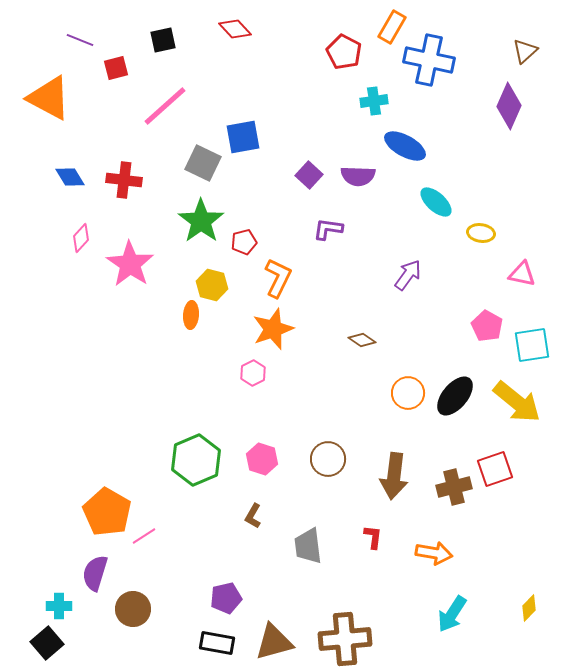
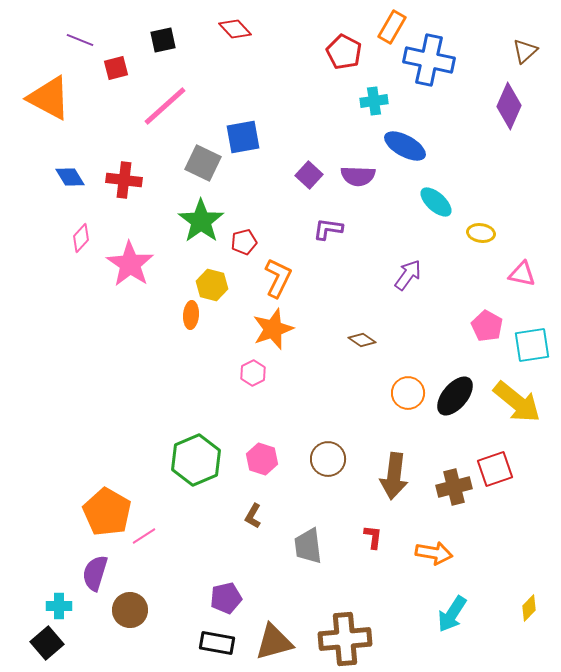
brown circle at (133, 609): moved 3 px left, 1 px down
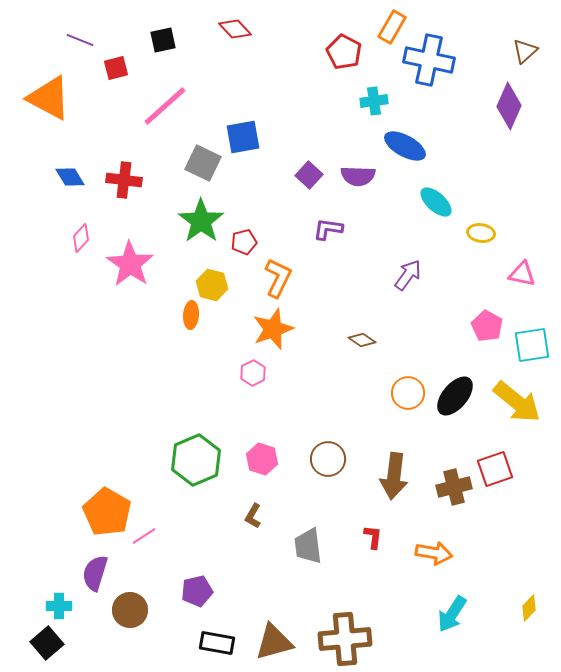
purple pentagon at (226, 598): moved 29 px left, 7 px up
